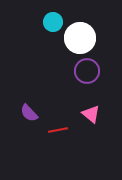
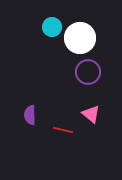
cyan circle: moved 1 px left, 5 px down
purple circle: moved 1 px right, 1 px down
purple semicircle: moved 1 px right, 2 px down; rotated 42 degrees clockwise
red line: moved 5 px right; rotated 24 degrees clockwise
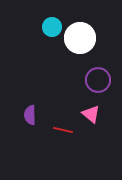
purple circle: moved 10 px right, 8 px down
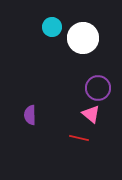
white circle: moved 3 px right
purple circle: moved 8 px down
red line: moved 16 px right, 8 px down
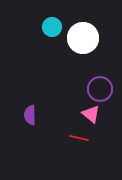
purple circle: moved 2 px right, 1 px down
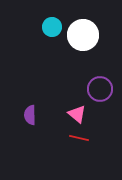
white circle: moved 3 px up
pink triangle: moved 14 px left
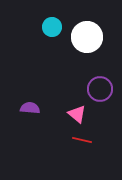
white circle: moved 4 px right, 2 px down
purple semicircle: moved 7 px up; rotated 96 degrees clockwise
red line: moved 3 px right, 2 px down
